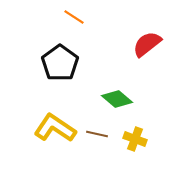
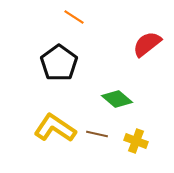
black pentagon: moved 1 px left
yellow cross: moved 1 px right, 2 px down
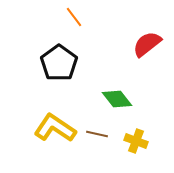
orange line: rotated 20 degrees clockwise
green diamond: rotated 12 degrees clockwise
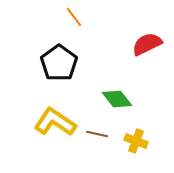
red semicircle: rotated 12 degrees clockwise
yellow L-shape: moved 6 px up
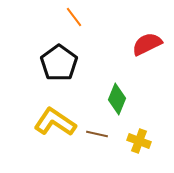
green diamond: rotated 60 degrees clockwise
yellow cross: moved 3 px right
